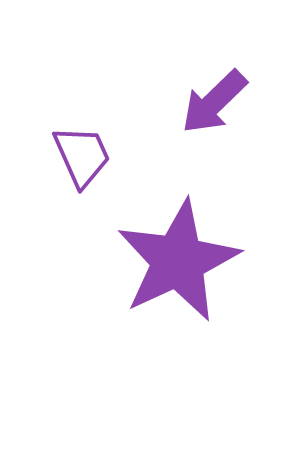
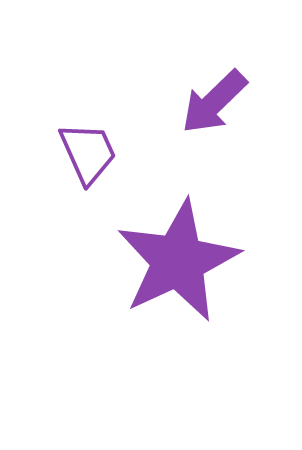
purple trapezoid: moved 6 px right, 3 px up
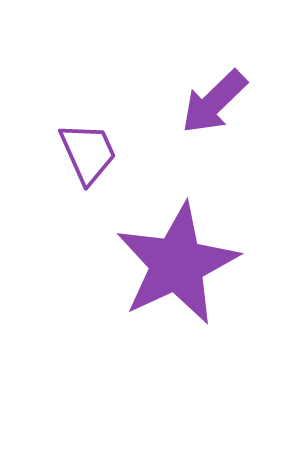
purple star: moved 1 px left, 3 px down
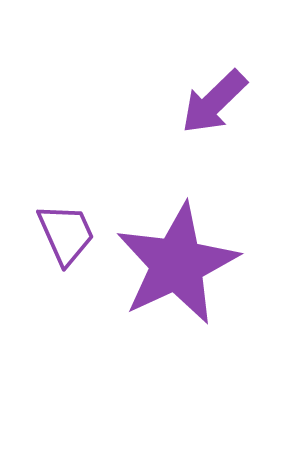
purple trapezoid: moved 22 px left, 81 px down
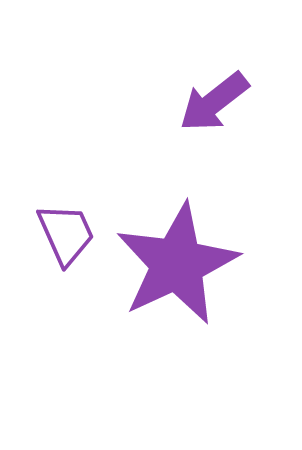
purple arrow: rotated 6 degrees clockwise
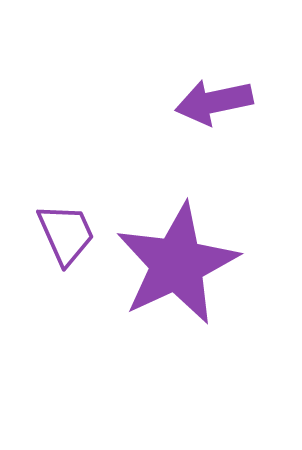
purple arrow: rotated 26 degrees clockwise
